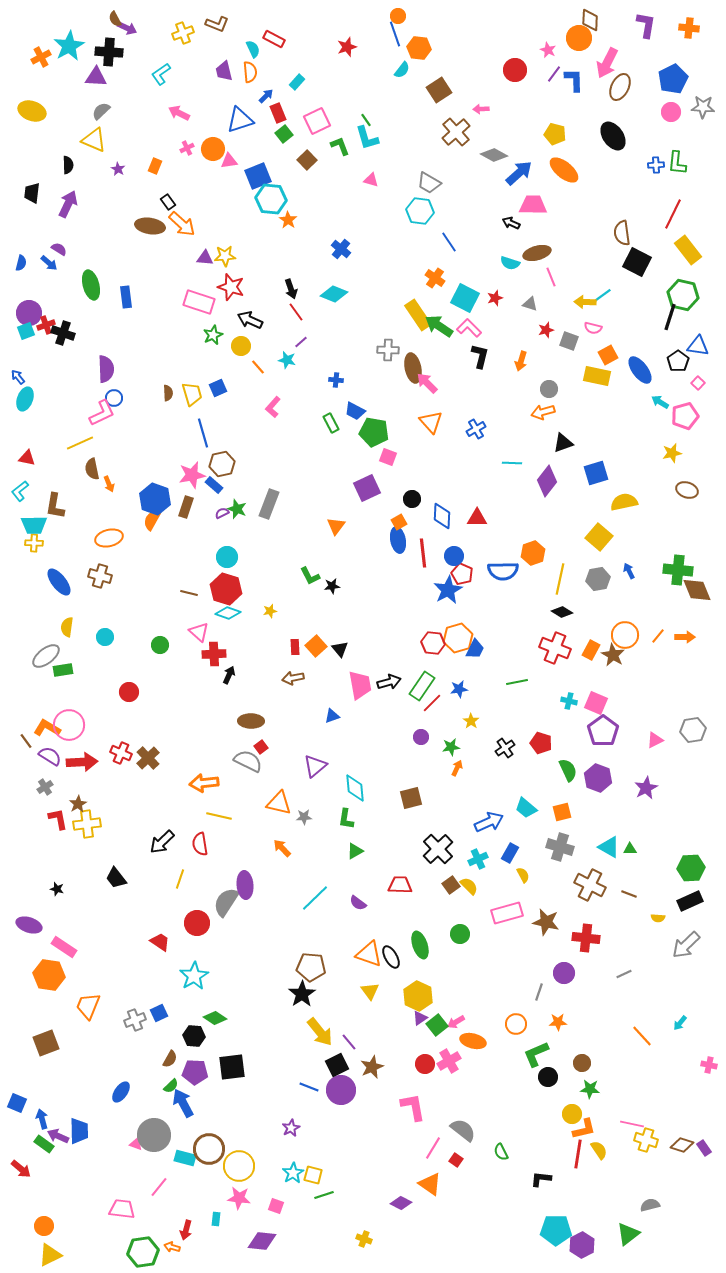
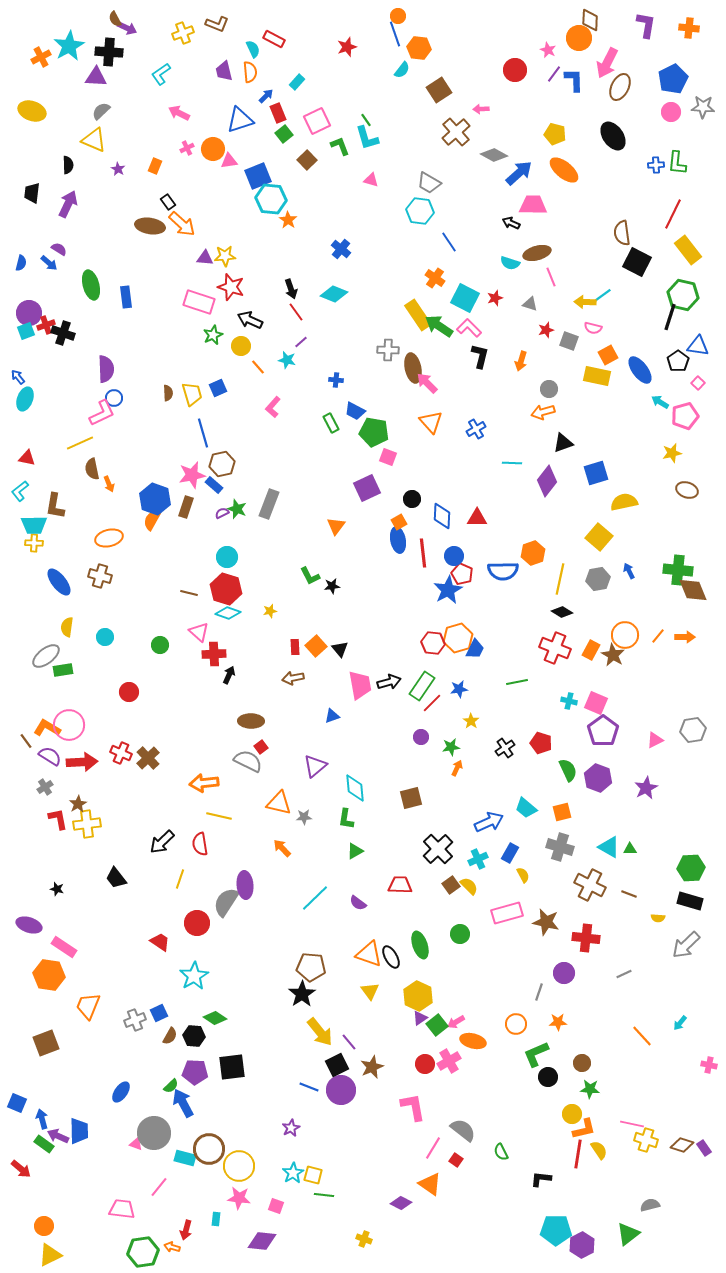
brown diamond at (697, 590): moved 4 px left
black rectangle at (690, 901): rotated 40 degrees clockwise
brown semicircle at (170, 1059): moved 23 px up
gray circle at (154, 1135): moved 2 px up
green line at (324, 1195): rotated 24 degrees clockwise
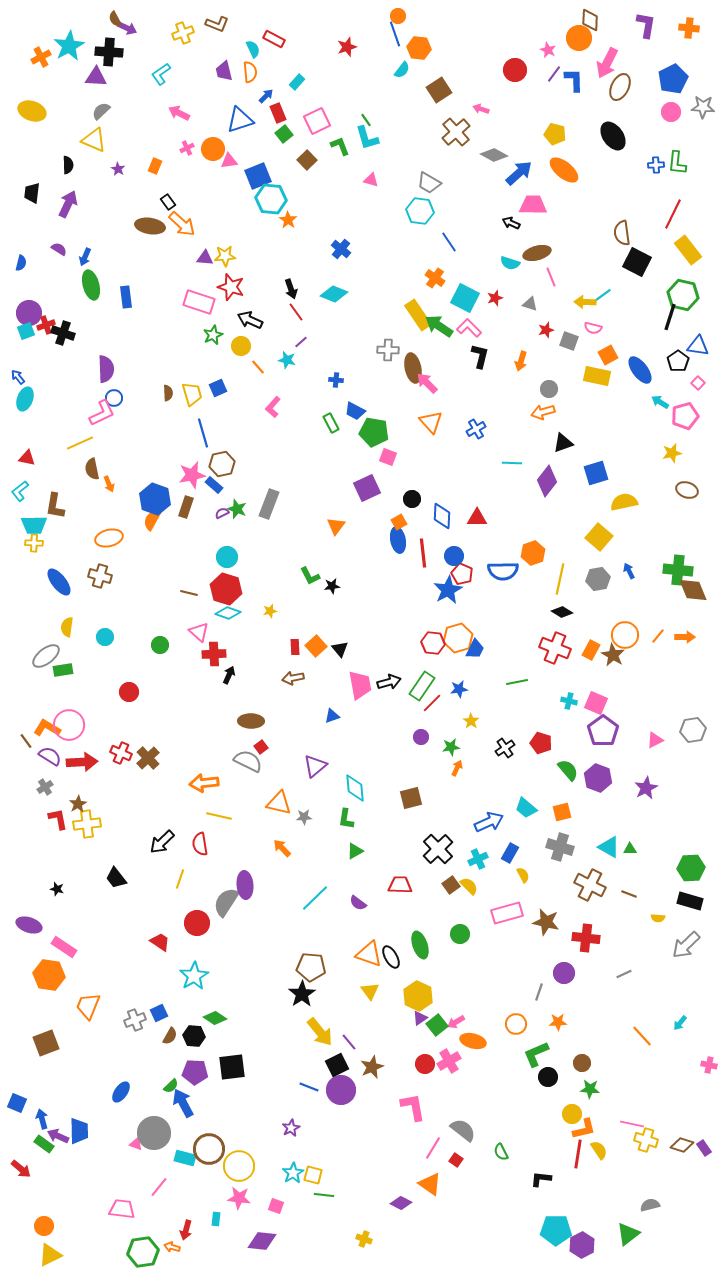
pink arrow at (481, 109): rotated 21 degrees clockwise
blue arrow at (49, 263): moved 36 px right, 6 px up; rotated 72 degrees clockwise
green semicircle at (568, 770): rotated 15 degrees counterclockwise
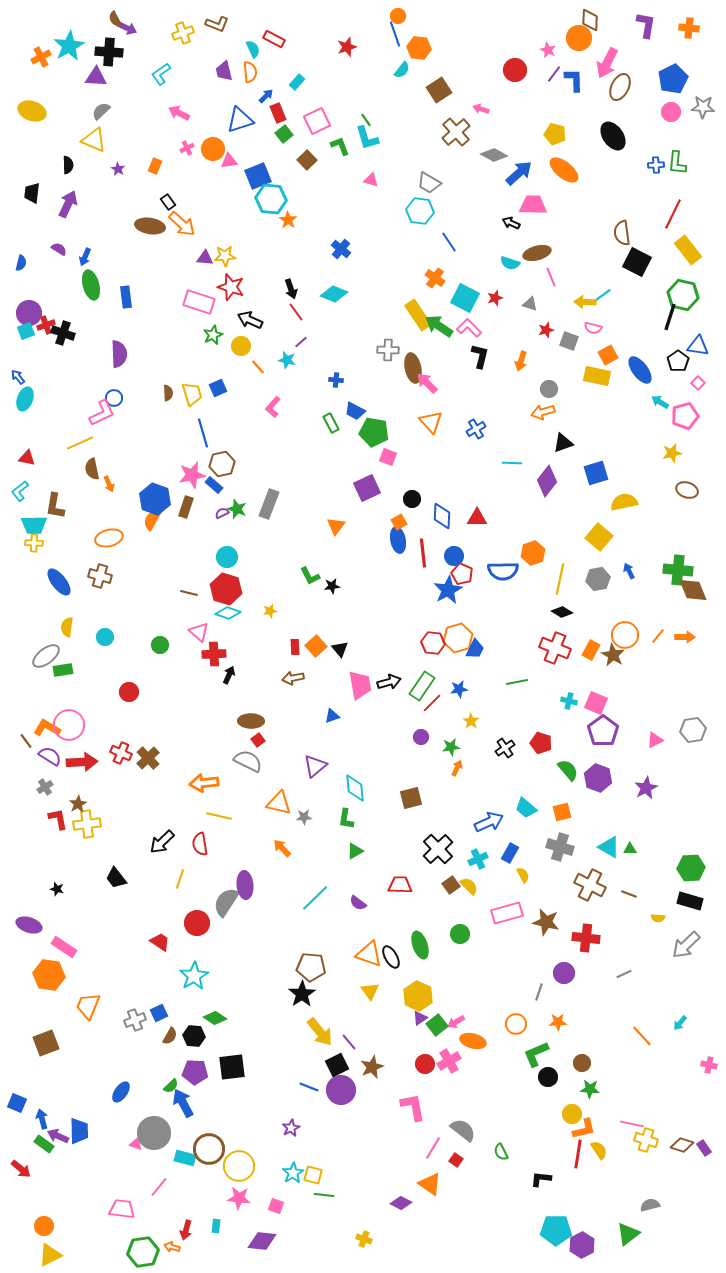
purple semicircle at (106, 369): moved 13 px right, 15 px up
red square at (261, 747): moved 3 px left, 7 px up
cyan rectangle at (216, 1219): moved 7 px down
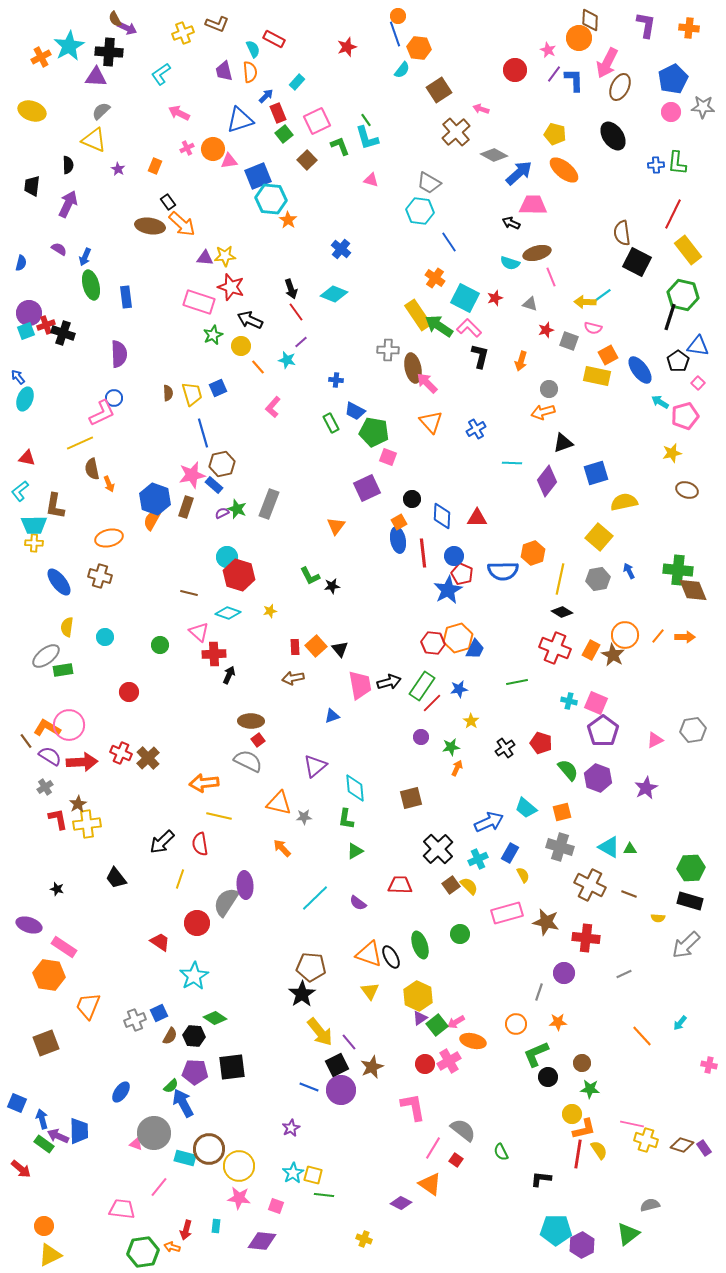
black trapezoid at (32, 193): moved 7 px up
red hexagon at (226, 589): moved 13 px right, 14 px up
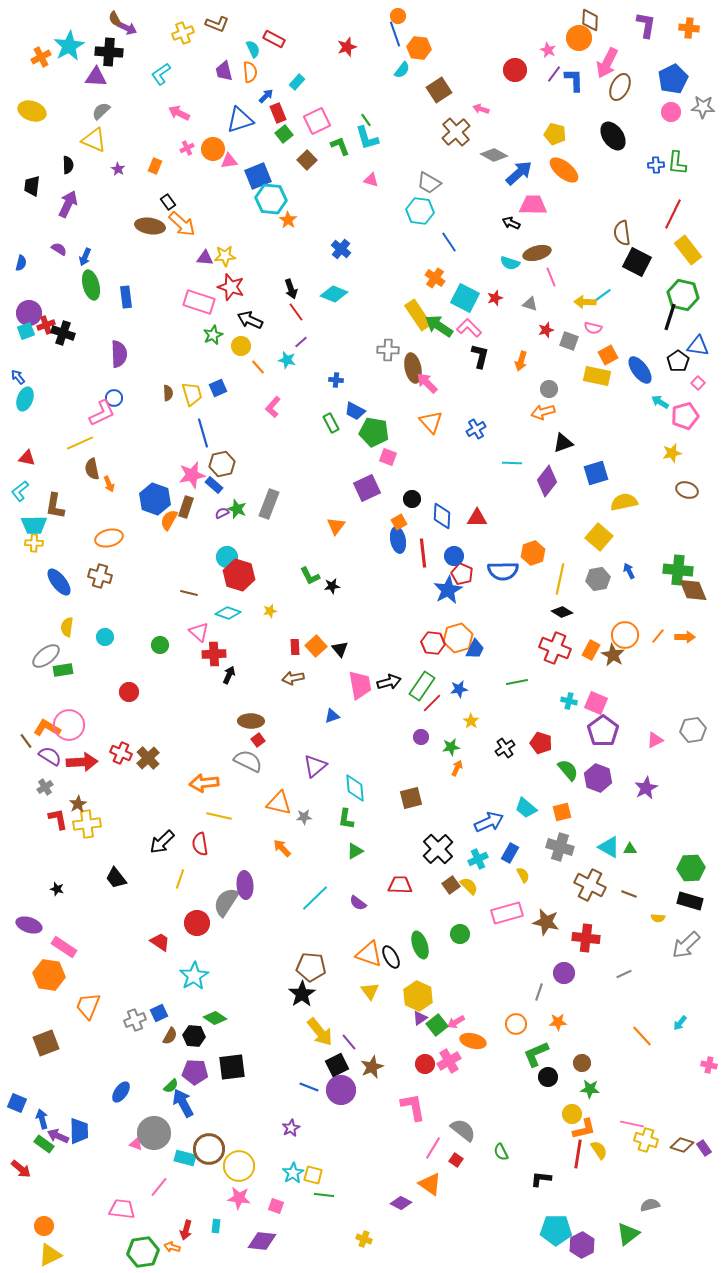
orange semicircle at (152, 520): moved 17 px right
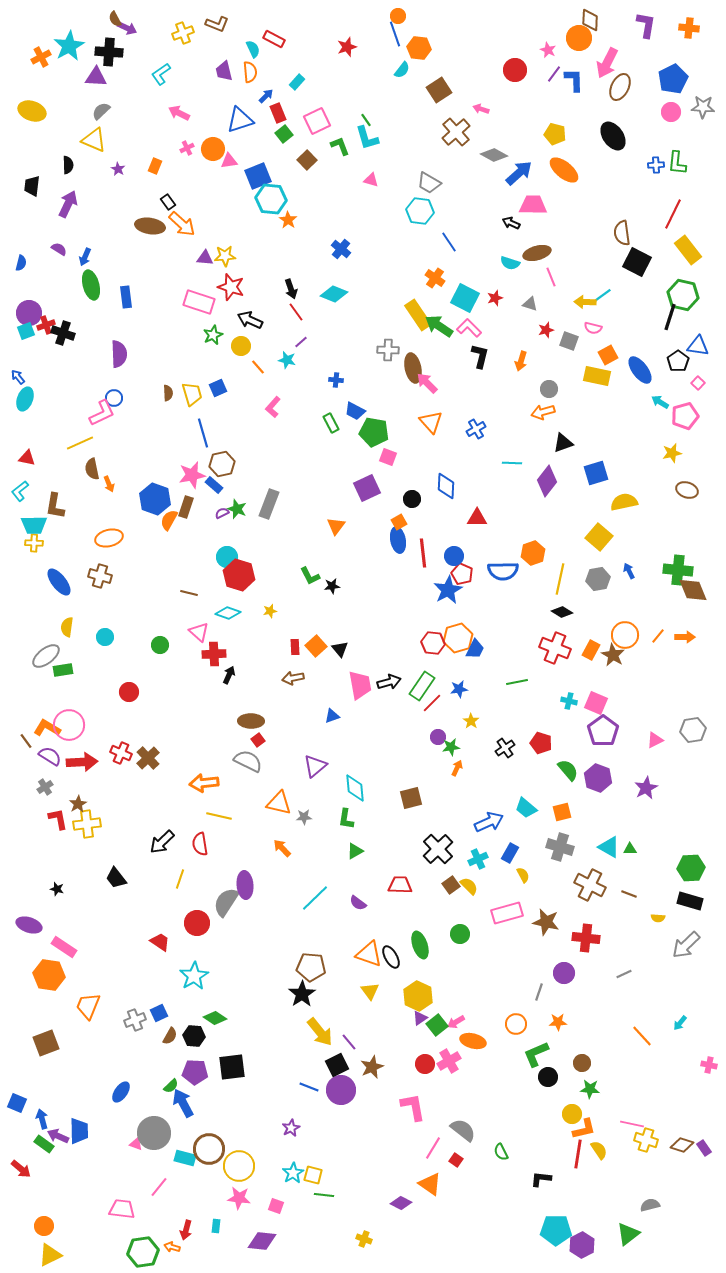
blue diamond at (442, 516): moved 4 px right, 30 px up
purple circle at (421, 737): moved 17 px right
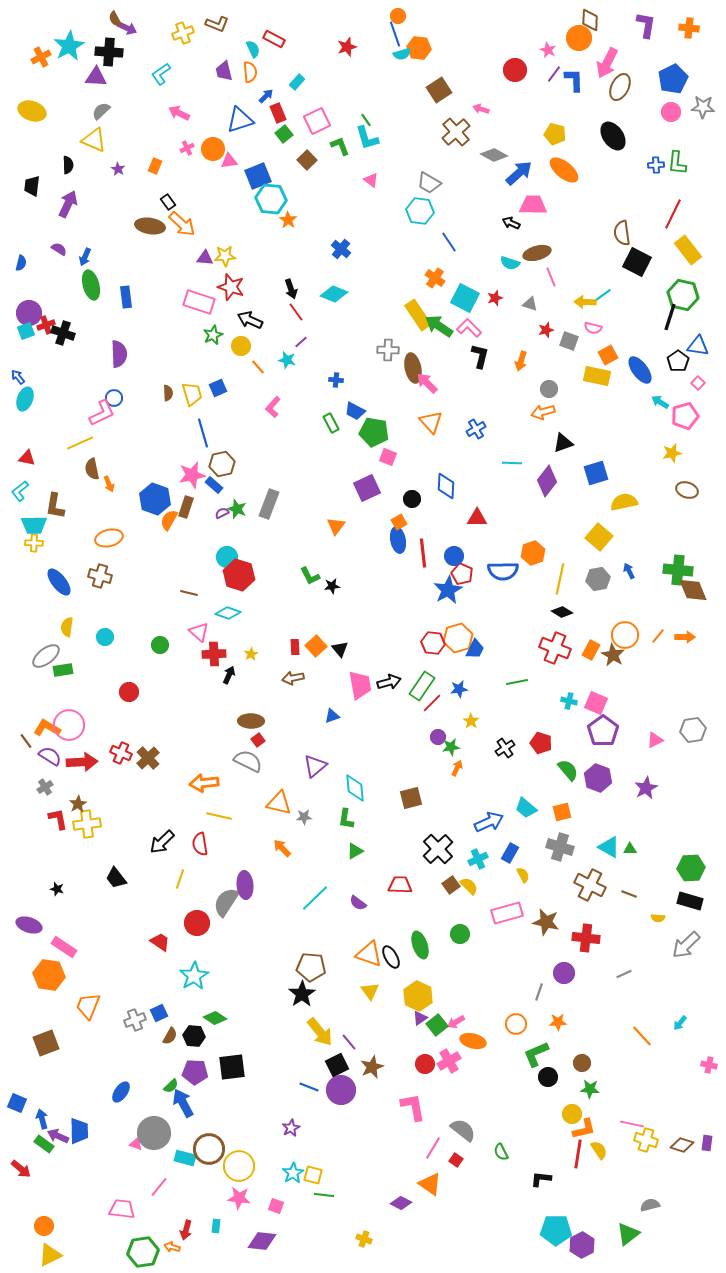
cyan semicircle at (402, 70): moved 16 px up; rotated 36 degrees clockwise
pink triangle at (371, 180): rotated 21 degrees clockwise
yellow star at (270, 611): moved 19 px left, 43 px down; rotated 16 degrees counterclockwise
purple rectangle at (704, 1148): moved 3 px right, 5 px up; rotated 42 degrees clockwise
